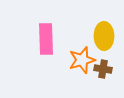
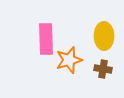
orange star: moved 13 px left
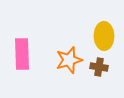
pink rectangle: moved 24 px left, 15 px down
brown cross: moved 4 px left, 2 px up
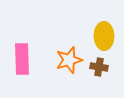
pink rectangle: moved 5 px down
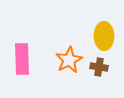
orange star: rotated 12 degrees counterclockwise
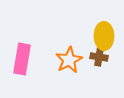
pink rectangle: rotated 12 degrees clockwise
brown cross: moved 10 px up
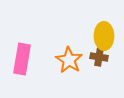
orange star: rotated 12 degrees counterclockwise
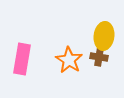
yellow ellipse: rotated 8 degrees clockwise
